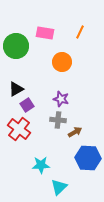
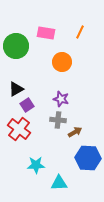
pink rectangle: moved 1 px right
cyan star: moved 5 px left
cyan triangle: moved 4 px up; rotated 42 degrees clockwise
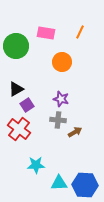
blue hexagon: moved 3 px left, 27 px down
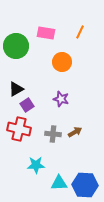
gray cross: moved 5 px left, 14 px down
red cross: rotated 25 degrees counterclockwise
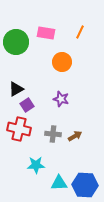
green circle: moved 4 px up
brown arrow: moved 4 px down
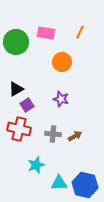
cyan star: rotated 18 degrees counterclockwise
blue hexagon: rotated 10 degrees clockwise
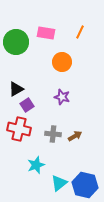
purple star: moved 1 px right, 2 px up
cyan triangle: rotated 36 degrees counterclockwise
